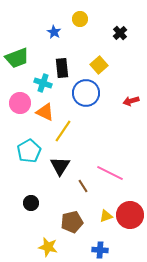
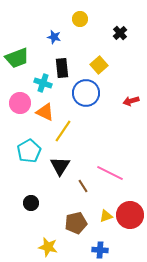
blue star: moved 5 px down; rotated 16 degrees counterclockwise
brown pentagon: moved 4 px right, 1 px down
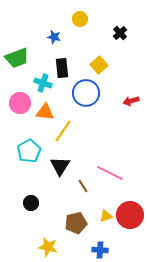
orange triangle: rotated 18 degrees counterclockwise
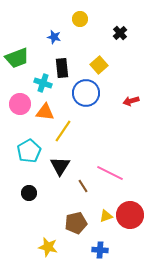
pink circle: moved 1 px down
black circle: moved 2 px left, 10 px up
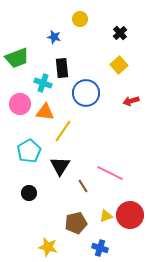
yellow square: moved 20 px right
blue cross: moved 2 px up; rotated 14 degrees clockwise
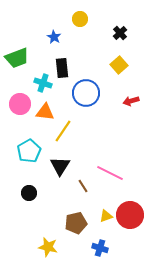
blue star: rotated 16 degrees clockwise
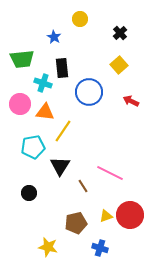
green trapezoid: moved 5 px right, 1 px down; rotated 15 degrees clockwise
blue circle: moved 3 px right, 1 px up
red arrow: rotated 42 degrees clockwise
cyan pentagon: moved 4 px right, 4 px up; rotated 20 degrees clockwise
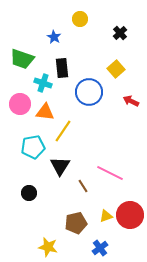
green trapezoid: rotated 25 degrees clockwise
yellow square: moved 3 px left, 4 px down
blue cross: rotated 35 degrees clockwise
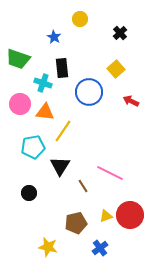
green trapezoid: moved 4 px left
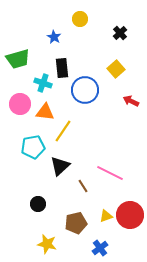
green trapezoid: rotated 35 degrees counterclockwise
blue circle: moved 4 px left, 2 px up
black triangle: rotated 15 degrees clockwise
black circle: moved 9 px right, 11 px down
yellow star: moved 1 px left, 3 px up
